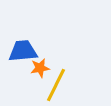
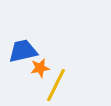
blue trapezoid: rotated 8 degrees counterclockwise
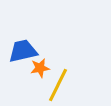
yellow line: moved 2 px right
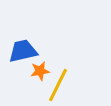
orange star: moved 3 px down
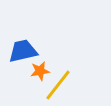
yellow line: rotated 12 degrees clockwise
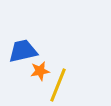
yellow line: rotated 16 degrees counterclockwise
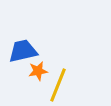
orange star: moved 2 px left
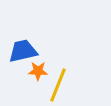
orange star: rotated 12 degrees clockwise
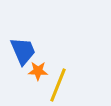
blue trapezoid: rotated 80 degrees clockwise
